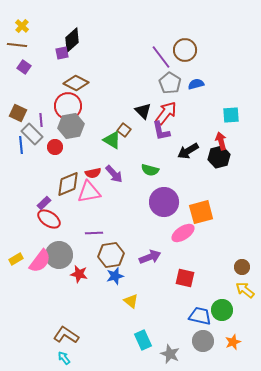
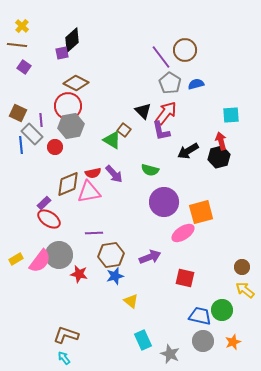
brown L-shape at (66, 335): rotated 15 degrees counterclockwise
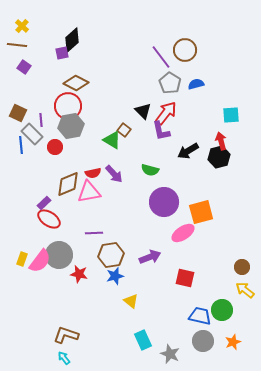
yellow rectangle at (16, 259): moved 6 px right; rotated 40 degrees counterclockwise
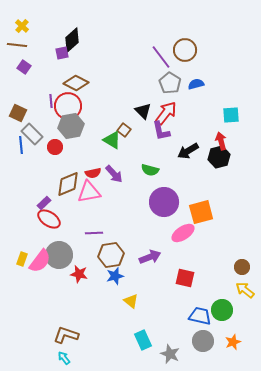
purple line at (41, 120): moved 10 px right, 19 px up
